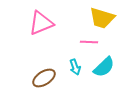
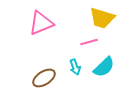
pink line: rotated 18 degrees counterclockwise
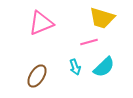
brown ellipse: moved 7 px left, 2 px up; rotated 25 degrees counterclockwise
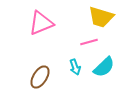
yellow trapezoid: moved 1 px left, 1 px up
brown ellipse: moved 3 px right, 1 px down
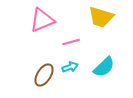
pink triangle: moved 1 px right, 3 px up
pink line: moved 18 px left
cyan arrow: moved 5 px left; rotated 91 degrees counterclockwise
brown ellipse: moved 4 px right, 2 px up
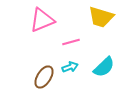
brown ellipse: moved 2 px down
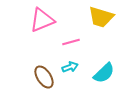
cyan semicircle: moved 6 px down
brown ellipse: rotated 65 degrees counterclockwise
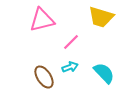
pink triangle: rotated 8 degrees clockwise
pink line: rotated 30 degrees counterclockwise
cyan semicircle: rotated 90 degrees counterclockwise
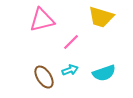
cyan arrow: moved 3 px down
cyan semicircle: rotated 115 degrees clockwise
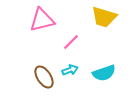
yellow trapezoid: moved 3 px right
